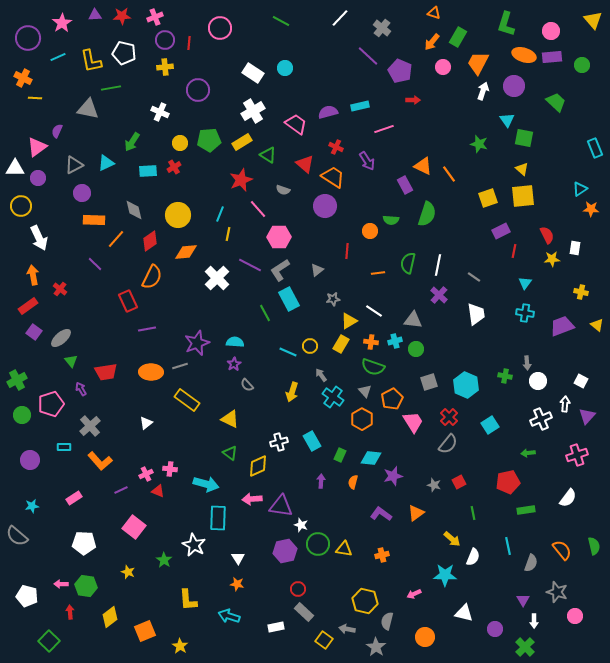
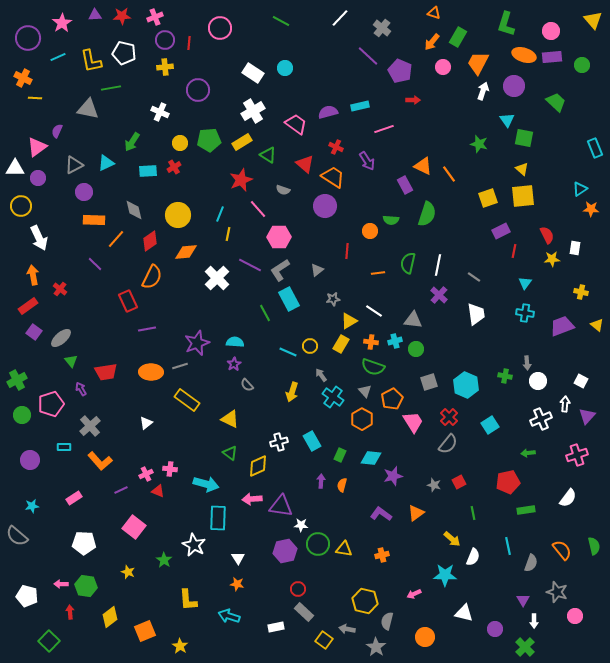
purple circle at (82, 193): moved 2 px right, 1 px up
orange semicircle at (353, 482): moved 11 px left, 3 px down
white star at (301, 525): rotated 16 degrees counterclockwise
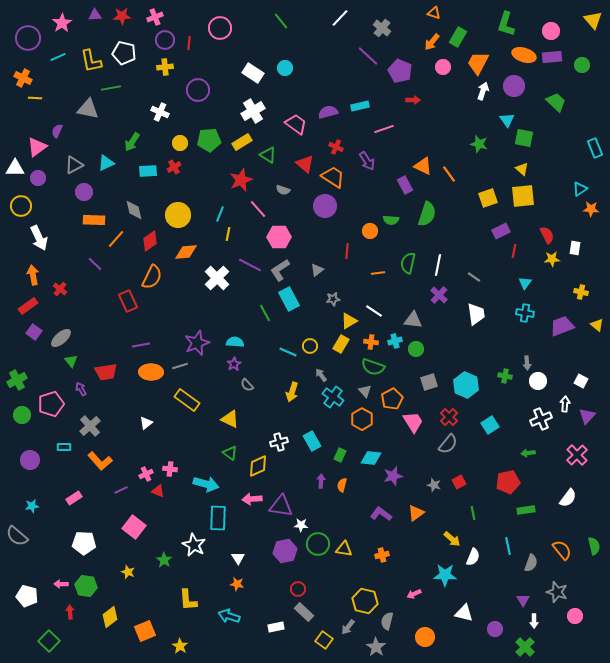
green line at (281, 21): rotated 24 degrees clockwise
purple line at (147, 329): moved 6 px left, 16 px down
pink cross at (577, 455): rotated 25 degrees counterclockwise
gray arrow at (347, 629): moved 1 px right, 2 px up; rotated 63 degrees counterclockwise
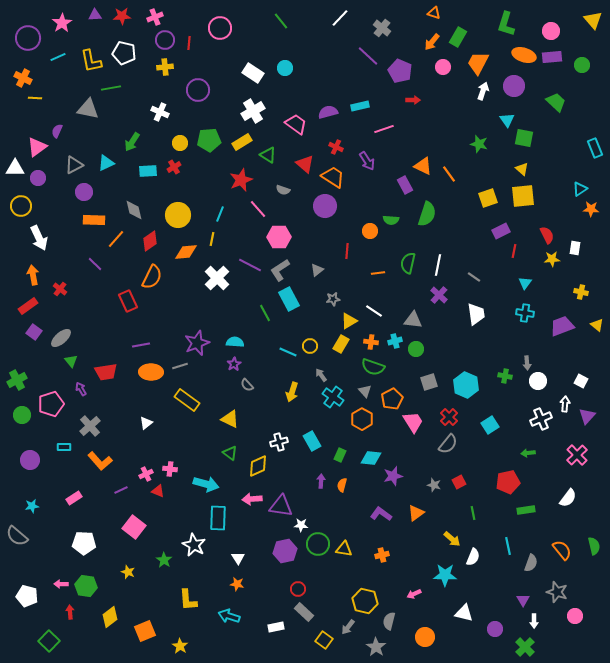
yellow line at (228, 234): moved 16 px left, 5 px down
gray semicircle at (387, 621): moved 2 px right
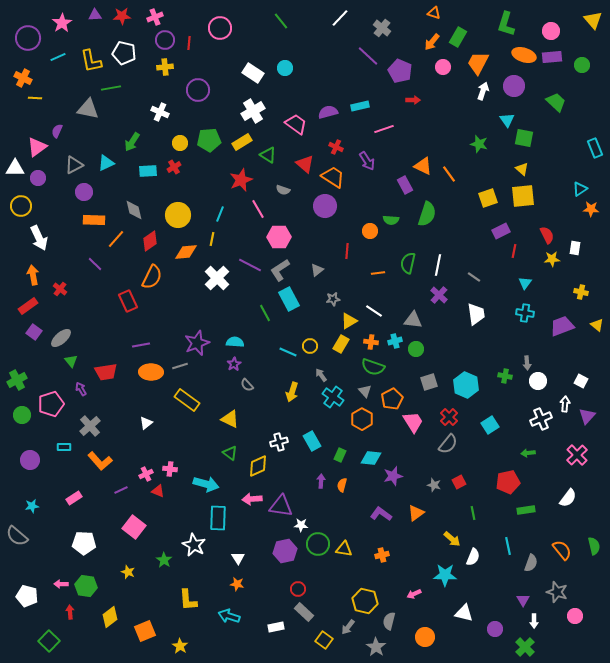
pink line at (258, 209): rotated 12 degrees clockwise
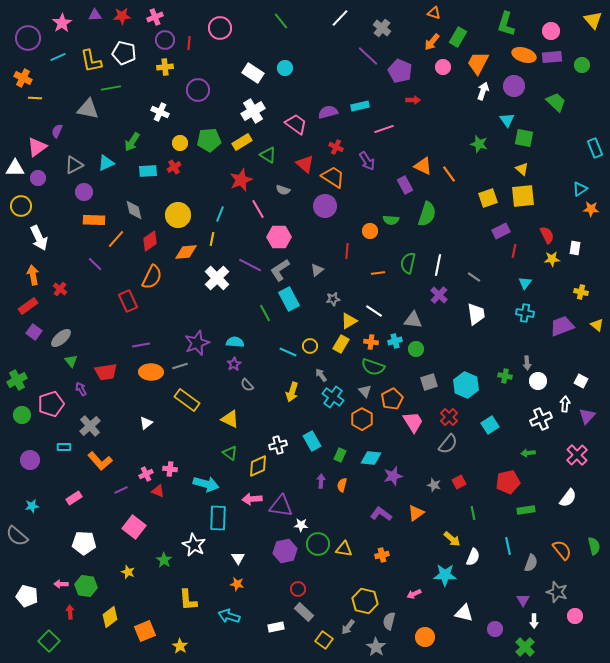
white cross at (279, 442): moved 1 px left, 3 px down
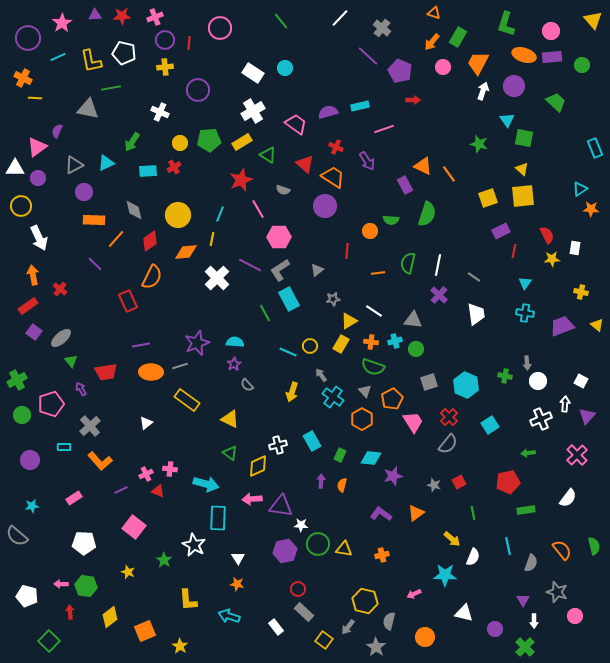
white rectangle at (276, 627): rotated 63 degrees clockwise
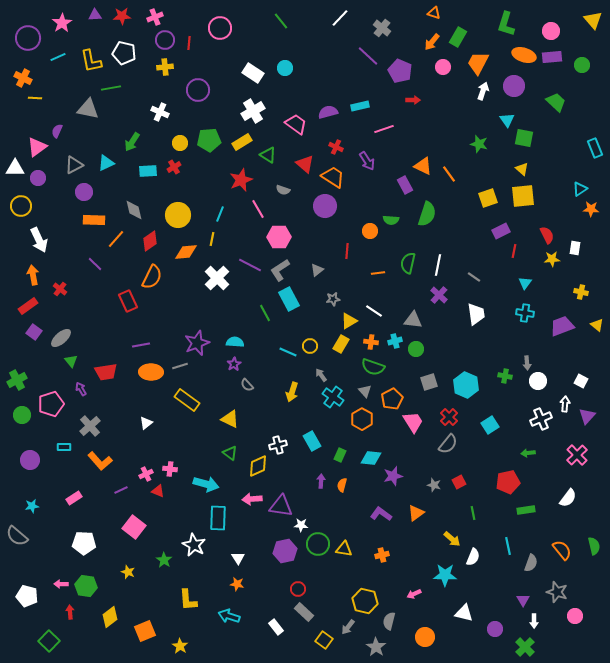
white arrow at (39, 238): moved 2 px down
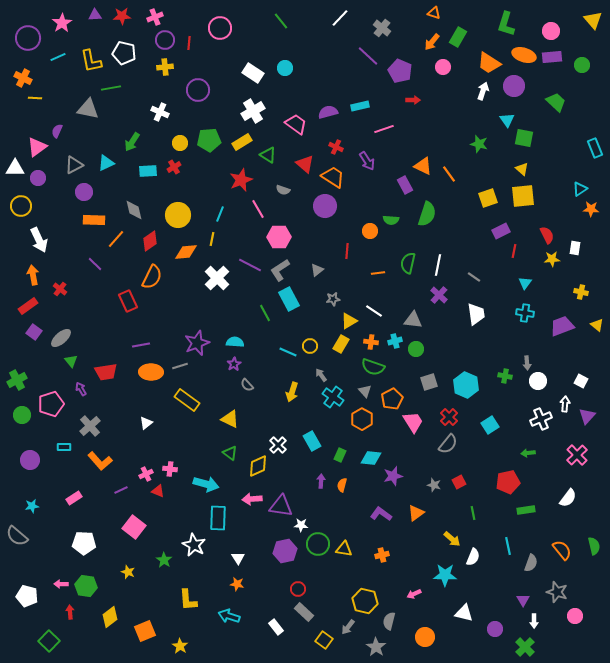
orange trapezoid at (478, 63): moved 11 px right; rotated 85 degrees counterclockwise
white cross at (278, 445): rotated 30 degrees counterclockwise
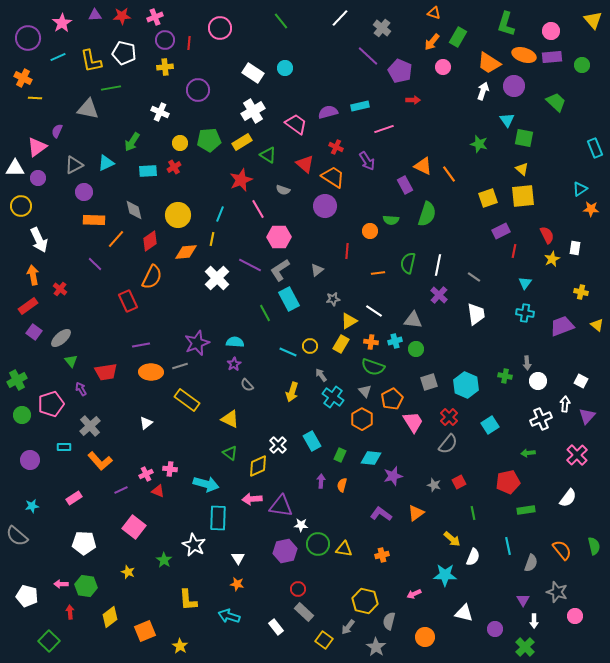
yellow star at (552, 259): rotated 21 degrees counterclockwise
